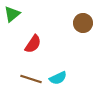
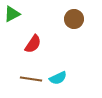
green triangle: rotated 12 degrees clockwise
brown circle: moved 9 px left, 4 px up
brown line: rotated 10 degrees counterclockwise
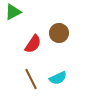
green triangle: moved 1 px right, 2 px up
brown circle: moved 15 px left, 14 px down
brown line: rotated 55 degrees clockwise
